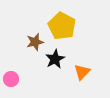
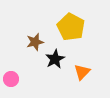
yellow pentagon: moved 9 px right, 1 px down
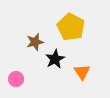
orange triangle: rotated 18 degrees counterclockwise
pink circle: moved 5 px right
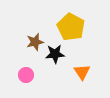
black star: moved 5 px up; rotated 24 degrees clockwise
pink circle: moved 10 px right, 4 px up
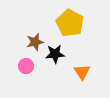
yellow pentagon: moved 1 px left, 4 px up
pink circle: moved 9 px up
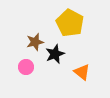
black star: rotated 18 degrees counterclockwise
pink circle: moved 1 px down
orange triangle: rotated 18 degrees counterclockwise
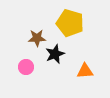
yellow pentagon: rotated 12 degrees counterclockwise
brown star: moved 2 px right, 4 px up; rotated 12 degrees clockwise
orange triangle: moved 3 px right, 1 px up; rotated 42 degrees counterclockwise
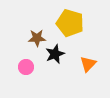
orange triangle: moved 3 px right, 7 px up; rotated 42 degrees counterclockwise
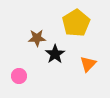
yellow pentagon: moved 6 px right; rotated 24 degrees clockwise
black star: rotated 12 degrees counterclockwise
pink circle: moved 7 px left, 9 px down
